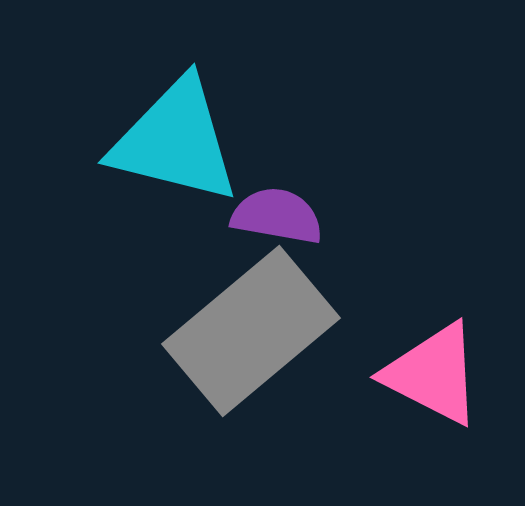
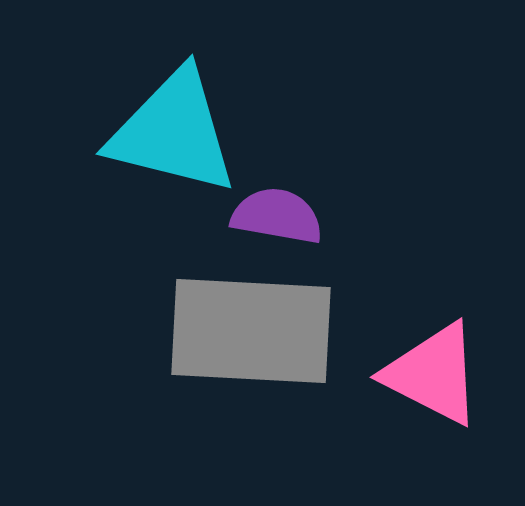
cyan triangle: moved 2 px left, 9 px up
gray rectangle: rotated 43 degrees clockwise
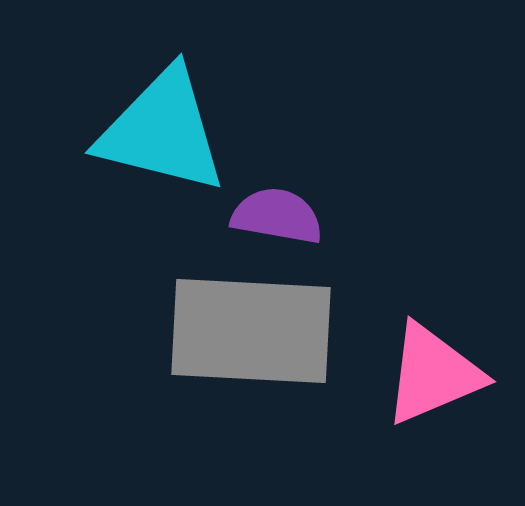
cyan triangle: moved 11 px left, 1 px up
pink triangle: rotated 50 degrees counterclockwise
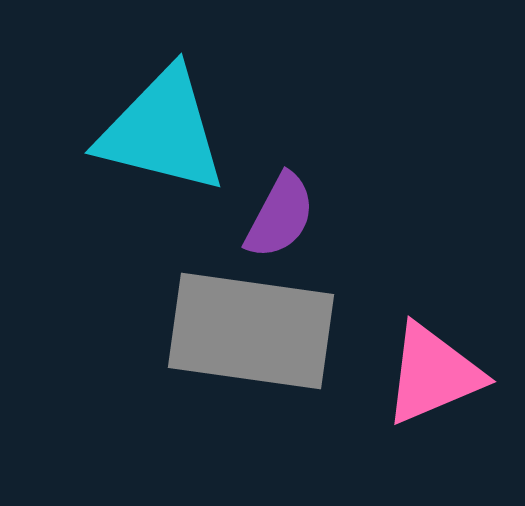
purple semicircle: moved 3 px right; rotated 108 degrees clockwise
gray rectangle: rotated 5 degrees clockwise
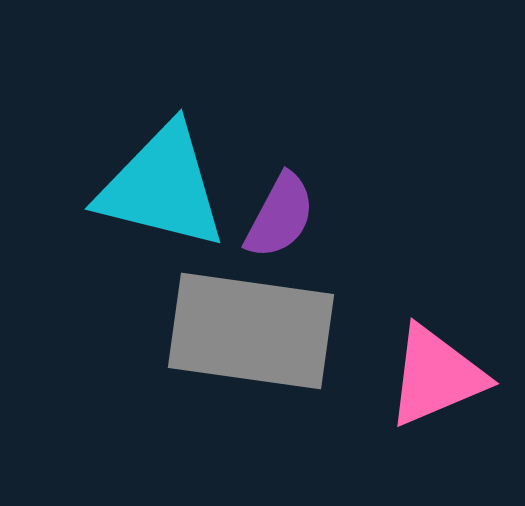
cyan triangle: moved 56 px down
pink triangle: moved 3 px right, 2 px down
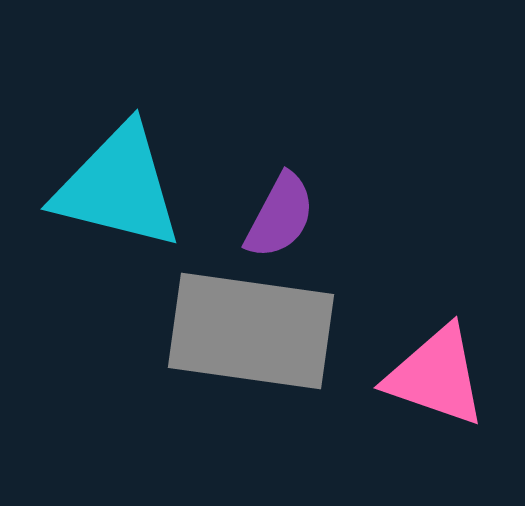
cyan triangle: moved 44 px left
pink triangle: rotated 42 degrees clockwise
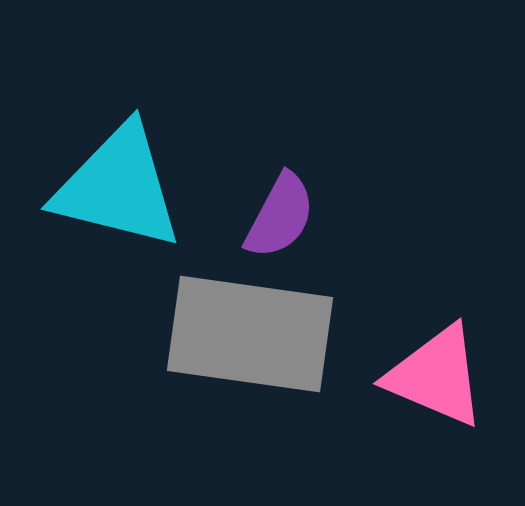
gray rectangle: moved 1 px left, 3 px down
pink triangle: rotated 4 degrees clockwise
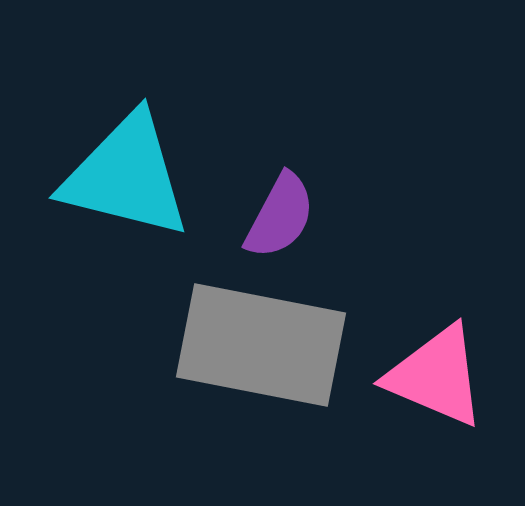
cyan triangle: moved 8 px right, 11 px up
gray rectangle: moved 11 px right, 11 px down; rotated 3 degrees clockwise
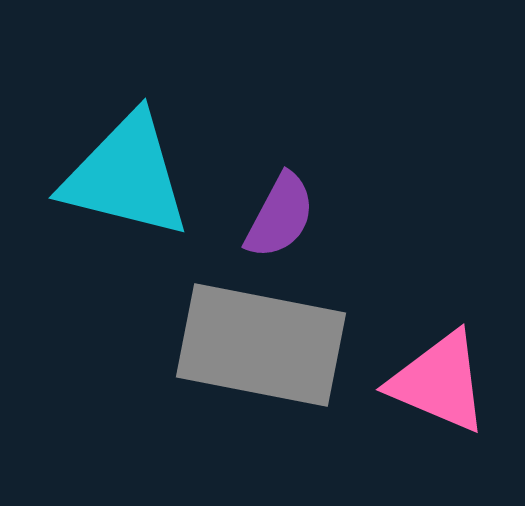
pink triangle: moved 3 px right, 6 px down
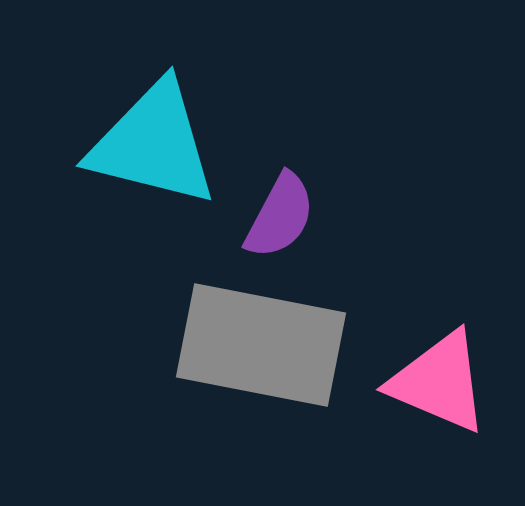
cyan triangle: moved 27 px right, 32 px up
